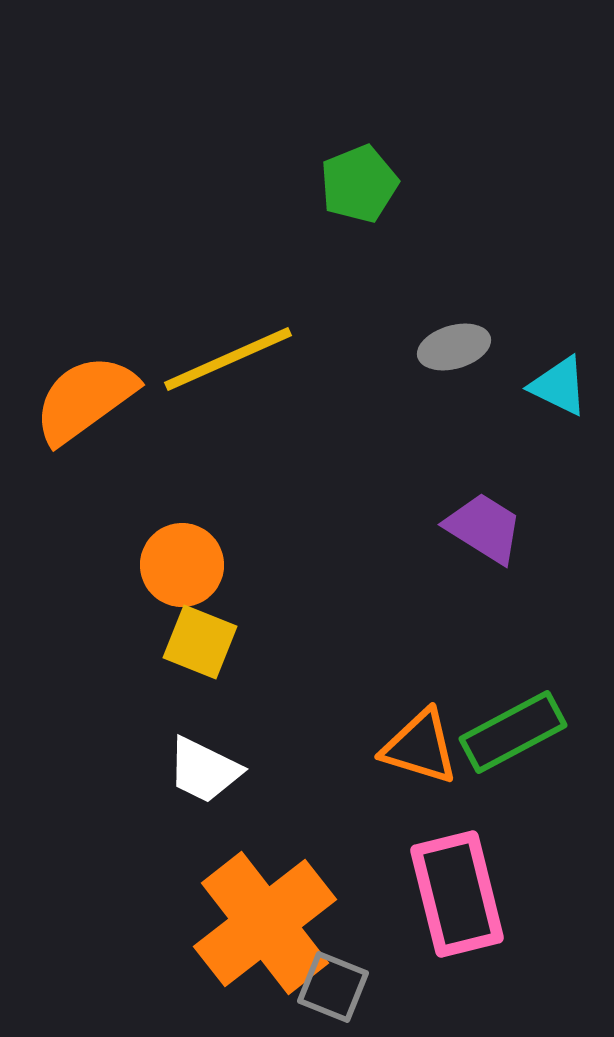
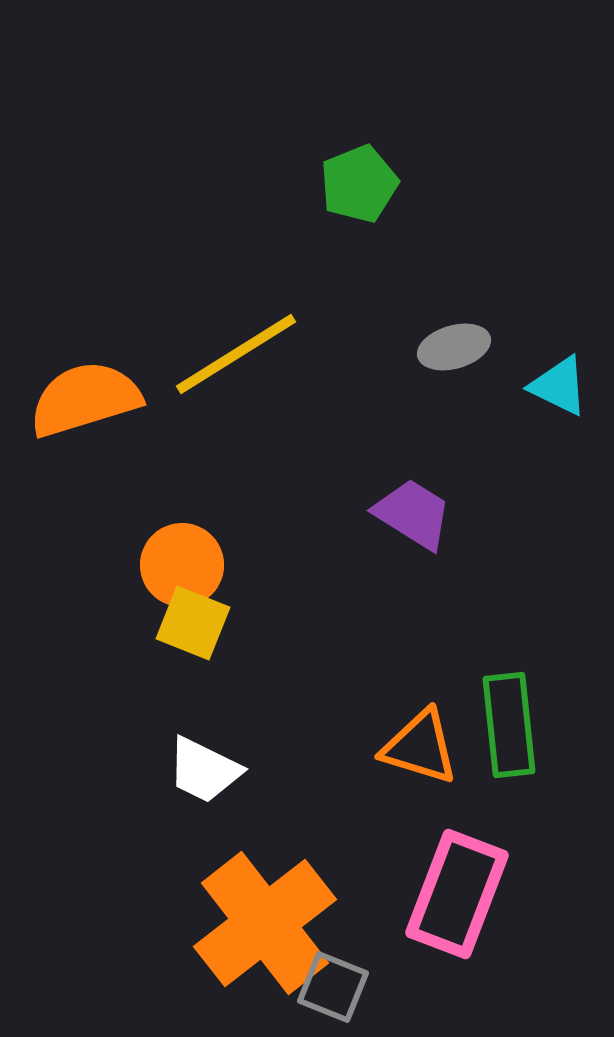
yellow line: moved 8 px right, 5 px up; rotated 8 degrees counterclockwise
orange semicircle: rotated 19 degrees clockwise
purple trapezoid: moved 71 px left, 14 px up
yellow square: moved 7 px left, 19 px up
green rectangle: moved 4 px left, 7 px up; rotated 68 degrees counterclockwise
pink rectangle: rotated 35 degrees clockwise
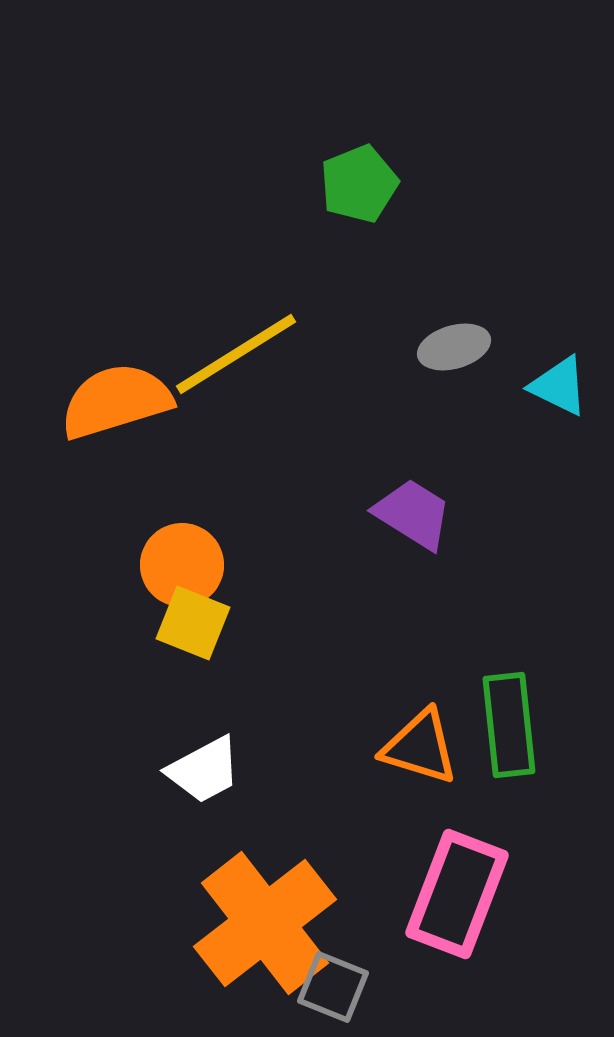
orange semicircle: moved 31 px right, 2 px down
white trapezoid: rotated 54 degrees counterclockwise
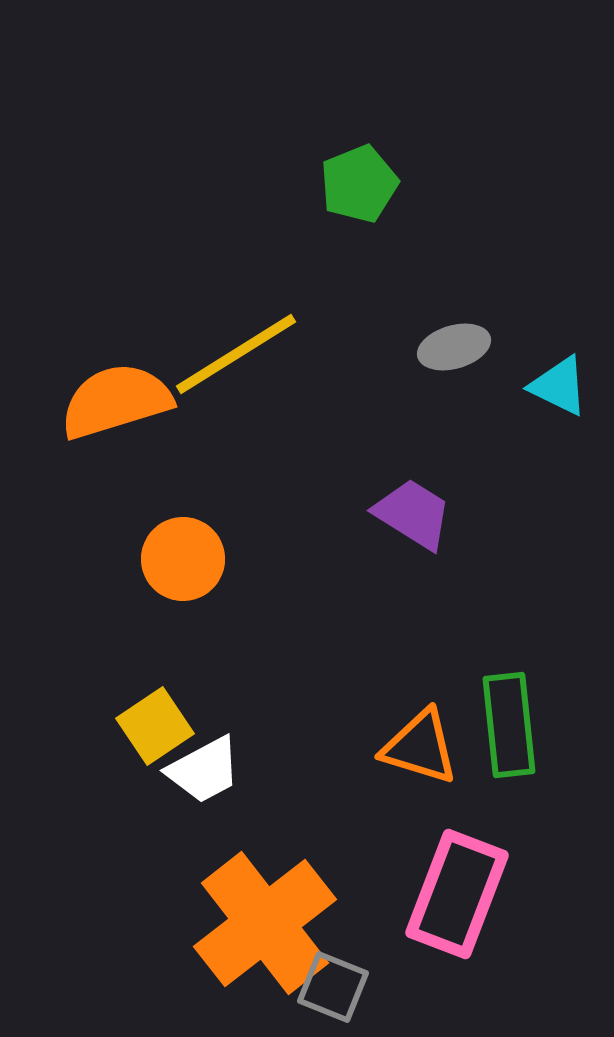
orange circle: moved 1 px right, 6 px up
yellow square: moved 38 px left, 103 px down; rotated 34 degrees clockwise
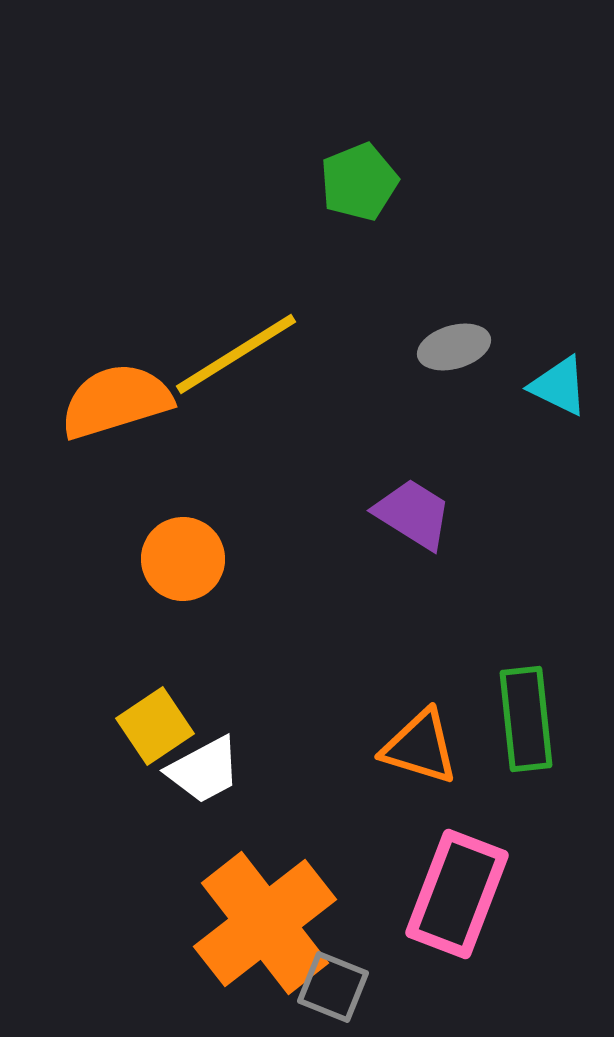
green pentagon: moved 2 px up
green rectangle: moved 17 px right, 6 px up
